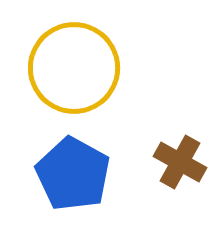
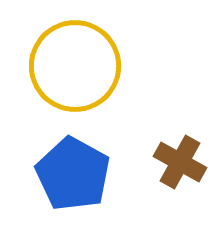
yellow circle: moved 1 px right, 2 px up
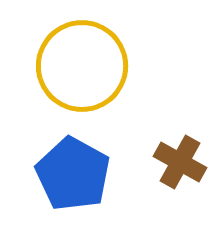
yellow circle: moved 7 px right
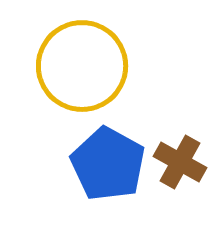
blue pentagon: moved 35 px right, 10 px up
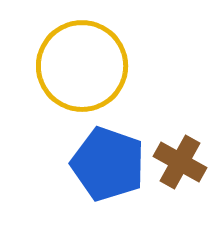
blue pentagon: rotated 10 degrees counterclockwise
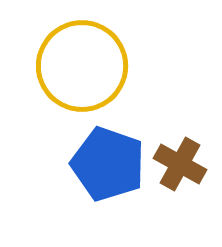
brown cross: moved 2 px down
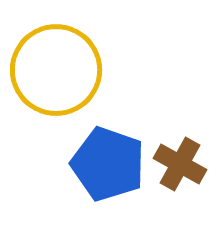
yellow circle: moved 26 px left, 4 px down
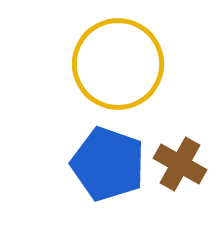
yellow circle: moved 62 px right, 6 px up
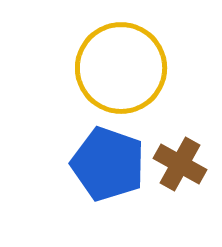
yellow circle: moved 3 px right, 4 px down
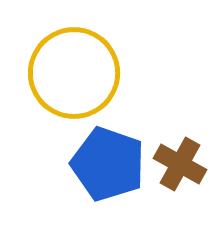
yellow circle: moved 47 px left, 5 px down
